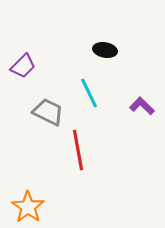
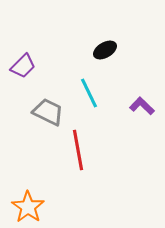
black ellipse: rotated 40 degrees counterclockwise
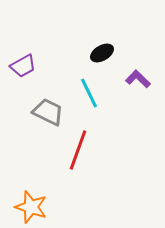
black ellipse: moved 3 px left, 3 px down
purple trapezoid: rotated 16 degrees clockwise
purple L-shape: moved 4 px left, 27 px up
red line: rotated 30 degrees clockwise
orange star: moved 3 px right; rotated 16 degrees counterclockwise
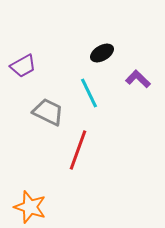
orange star: moved 1 px left
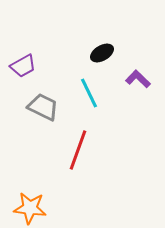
gray trapezoid: moved 5 px left, 5 px up
orange star: moved 1 px down; rotated 12 degrees counterclockwise
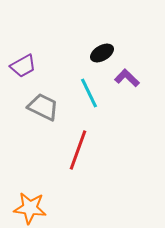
purple L-shape: moved 11 px left, 1 px up
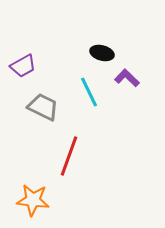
black ellipse: rotated 45 degrees clockwise
cyan line: moved 1 px up
red line: moved 9 px left, 6 px down
orange star: moved 3 px right, 8 px up
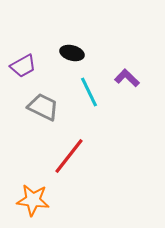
black ellipse: moved 30 px left
red line: rotated 18 degrees clockwise
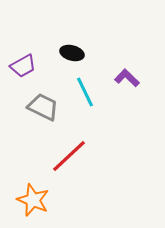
cyan line: moved 4 px left
red line: rotated 9 degrees clockwise
orange star: rotated 16 degrees clockwise
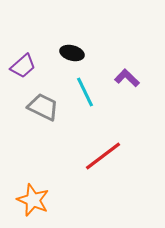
purple trapezoid: rotated 12 degrees counterclockwise
red line: moved 34 px right; rotated 6 degrees clockwise
